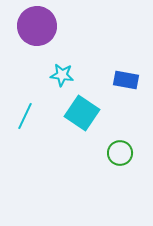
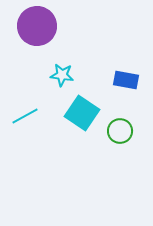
cyan line: rotated 36 degrees clockwise
green circle: moved 22 px up
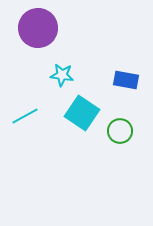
purple circle: moved 1 px right, 2 px down
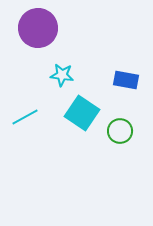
cyan line: moved 1 px down
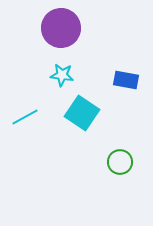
purple circle: moved 23 px right
green circle: moved 31 px down
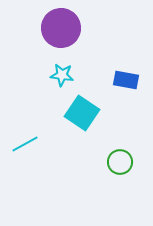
cyan line: moved 27 px down
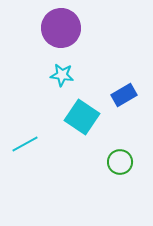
blue rectangle: moved 2 px left, 15 px down; rotated 40 degrees counterclockwise
cyan square: moved 4 px down
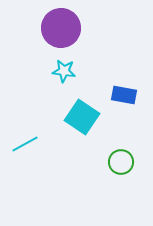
cyan star: moved 2 px right, 4 px up
blue rectangle: rotated 40 degrees clockwise
green circle: moved 1 px right
